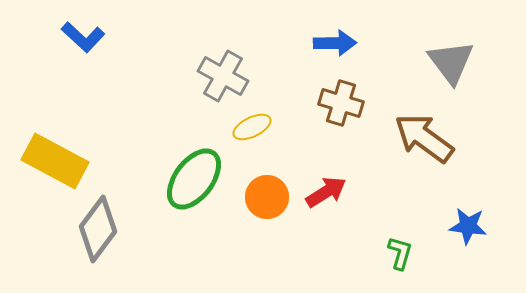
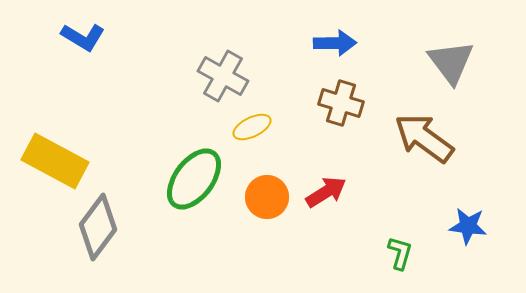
blue L-shape: rotated 12 degrees counterclockwise
gray diamond: moved 2 px up
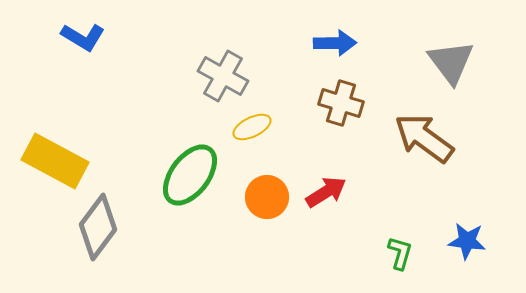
green ellipse: moved 4 px left, 4 px up
blue star: moved 1 px left, 15 px down
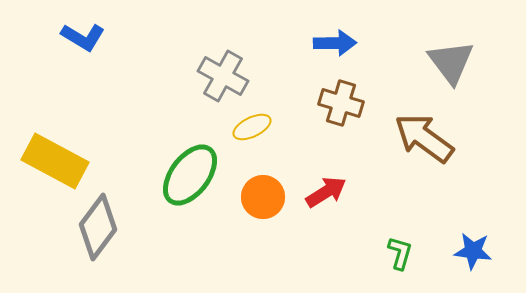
orange circle: moved 4 px left
blue star: moved 6 px right, 10 px down
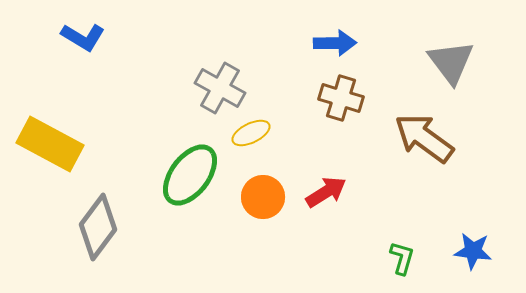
gray cross: moved 3 px left, 12 px down
brown cross: moved 5 px up
yellow ellipse: moved 1 px left, 6 px down
yellow rectangle: moved 5 px left, 17 px up
green L-shape: moved 2 px right, 5 px down
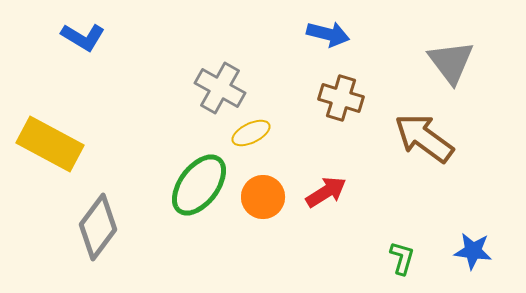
blue arrow: moved 7 px left, 9 px up; rotated 15 degrees clockwise
green ellipse: moved 9 px right, 10 px down
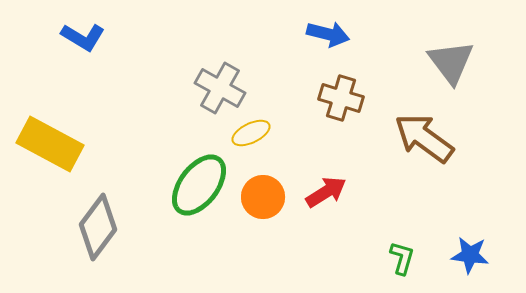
blue star: moved 3 px left, 4 px down
